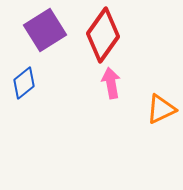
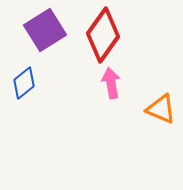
orange triangle: rotated 48 degrees clockwise
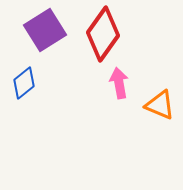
red diamond: moved 1 px up
pink arrow: moved 8 px right
orange triangle: moved 1 px left, 4 px up
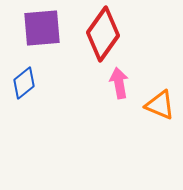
purple square: moved 3 px left, 2 px up; rotated 27 degrees clockwise
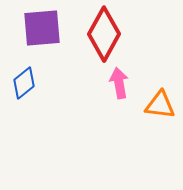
red diamond: moved 1 px right; rotated 6 degrees counterclockwise
orange triangle: rotated 16 degrees counterclockwise
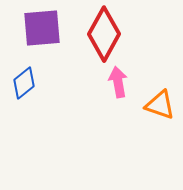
pink arrow: moved 1 px left, 1 px up
orange triangle: rotated 12 degrees clockwise
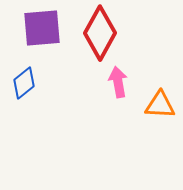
red diamond: moved 4 px left, 1 px up
orange triangle: rotated 16 degrees counterclockwise
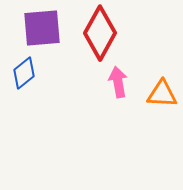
blue diamond: moved 10 px up
orange triangle: moved 2 px right, 11 px up
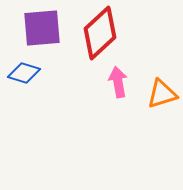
red diamond: rotated 18 degrees clockwise
blue diamond: rotated 56 degrees clockwise
orange triangle: rotated 20 degrees counterclockwise
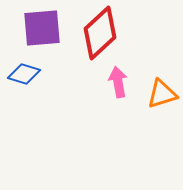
blue diamond: moved 1 px down
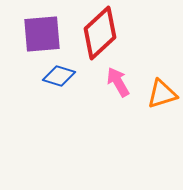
purple square: moved 6 px down
blue diamond: moved 35 px right, 2 px down
pink arrow: rotated 20 degrees counterclockwise
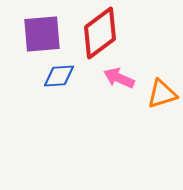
red diamond: rotated 6 degrees clockwise
blue diamond: rotated 20 degrees counterclockwise
pink arrow: moved 1 px right, 4 px up; rotated 36 degrees counterclockwise
